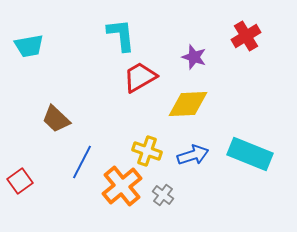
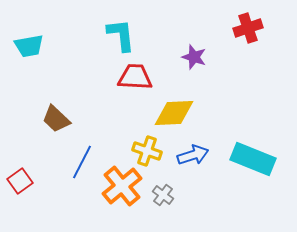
red cross: moved 2 px right, 8 px up; rotated 12 degrees clockwise
red trapezoid: moved 5 px left; rotated 33 degrees clockwise
yellow diamond: moved 14 px left, 9 px down
cyan rectangle: moved 3 px right, 5 px down
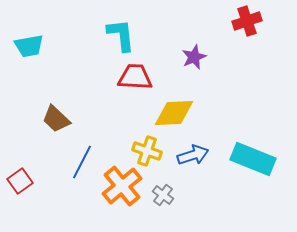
red cross: moved 1 px left, 7 px up
purple star: rotated 30 degrees clockwise
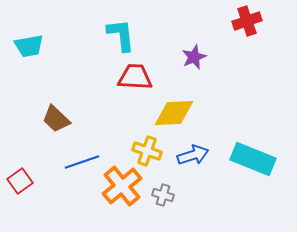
blue line: rotated 44 degrees clockwise
gray cross: rotated 20 degrees counterclockwise
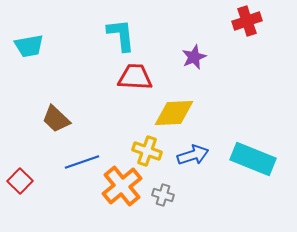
red square: rotated 10 degrees counterclockwise
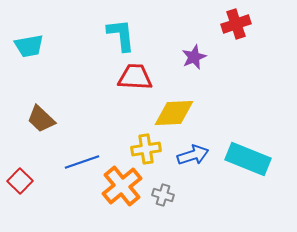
red cross: moved 11 px left, 3 px down
brown trapezoid: moved 15 px left
yellow cross: moved 1 px left, 2 px up; rotated 28 degrees counterclockwise
cyan rectangle: moved 5 px left
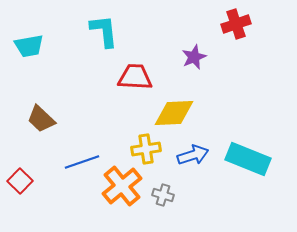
cyan L-shape: moved 17 px left, 4 px up
